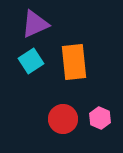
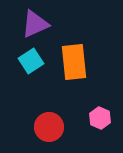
red circle: moved 14 px left, 8 px down
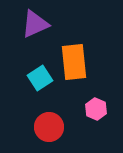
cyan square: moved 9 px right, 17 px down
pink hexagon: moved 4 px left, 9 px up
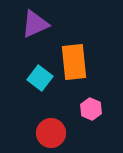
cyan square: rotated 20 degrees counterclockwise
pink hexagon: moved 5 px left
red circle: moved 2 px right, 6 px down
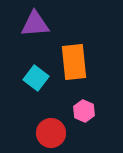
purple triangle: rotated 20 degrees clockwise
cyan square: moved 4 px left
pink hexagon: moved 7 px left, 2 px down
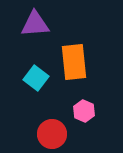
red circle: moved 1 px right, 1 px down
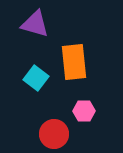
purple triangle: rotated 20 degrees clockwise
pink hexagon: rotated 25 degrees counterclockwise
red circle: moved 2 px right
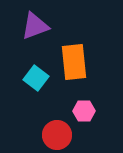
purple triangle: moved 2 px down; rotated 36 degrees counterclockwise
red circle: moved 3 px right, 1 px down
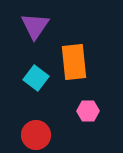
purple triangle: rotated 36 degrees counterclockwise
pink hexagon: moved 4 px right
red circle: moved 21 px left
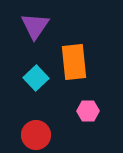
cyan square: rotated 10 degrees clockwise
